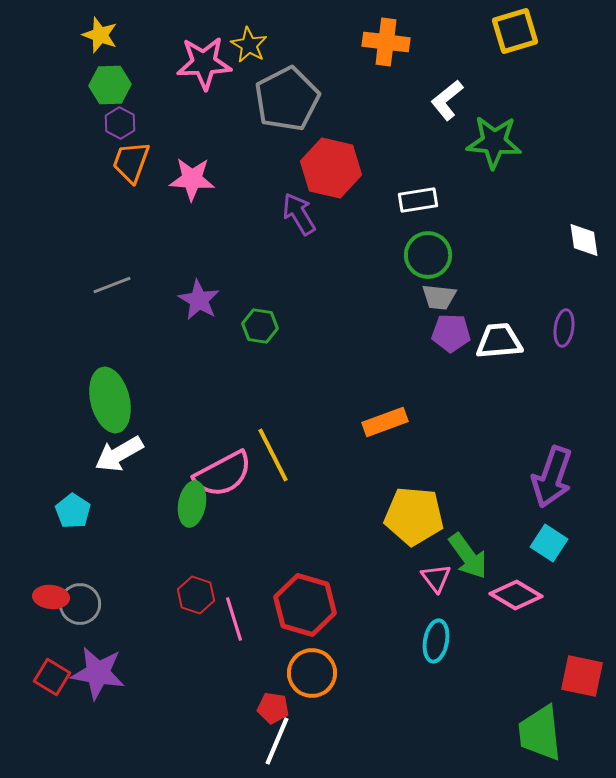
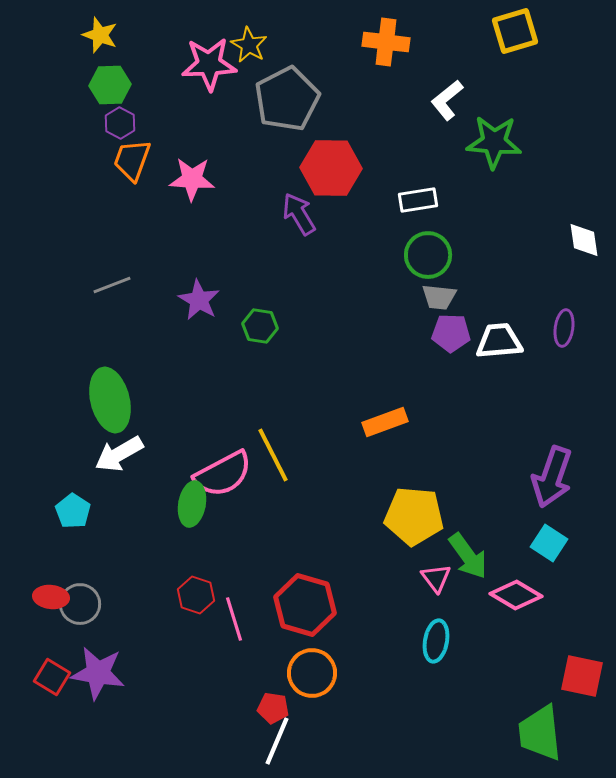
pink star at (204, 63): moved 5 px right, 1 px down
orange trapezoid at (131, 162): moved 1 px right, 2 px up
red hexagon at (331, 168): rotated 12 degrees counterclockwise
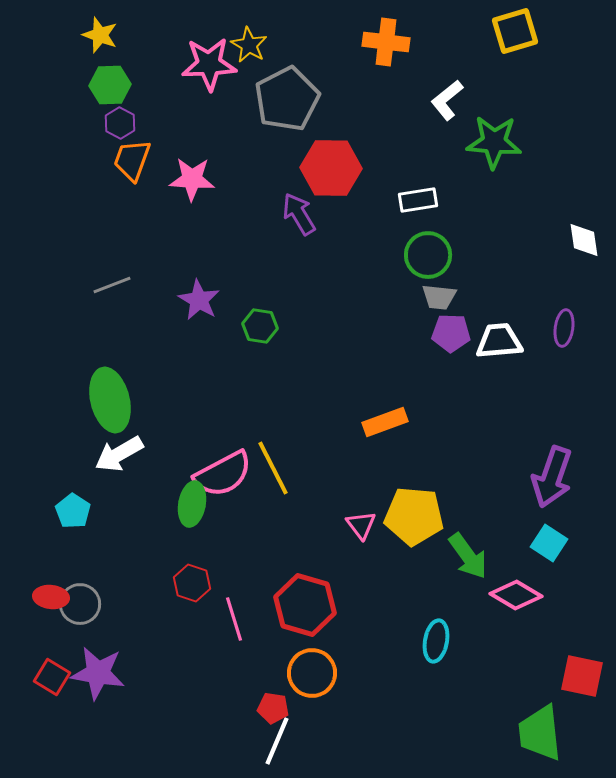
yellow line at (273, 455): moved 13 px down
pink triangle at (436, 578): moved 75 px left, 53 px up
red hexagon at (196, 595): moved 4 px left, 12 px up
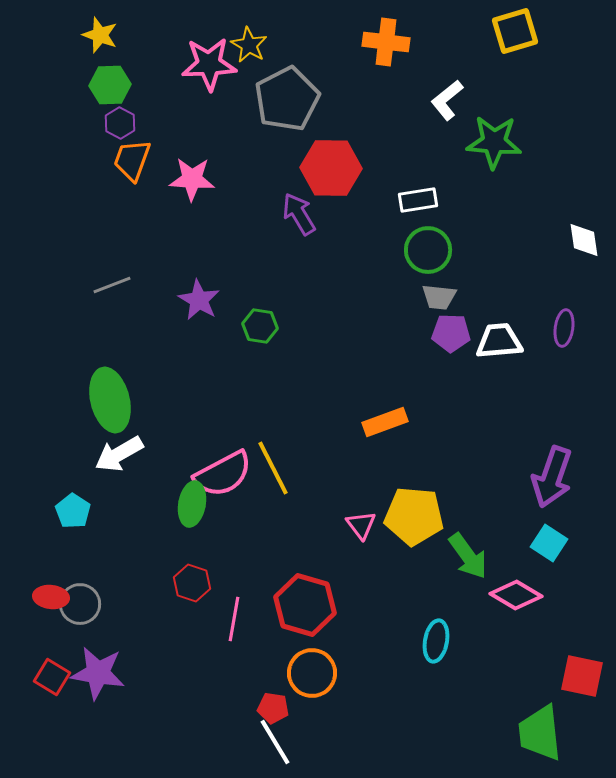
green circle at (428, 255): moved 5 px up
pink line at (234, 619): rotated 27 degrees clockwise
white line at (277, 741): moved 2 px left, 1 px down; rotated 54 degrees counterclockwise
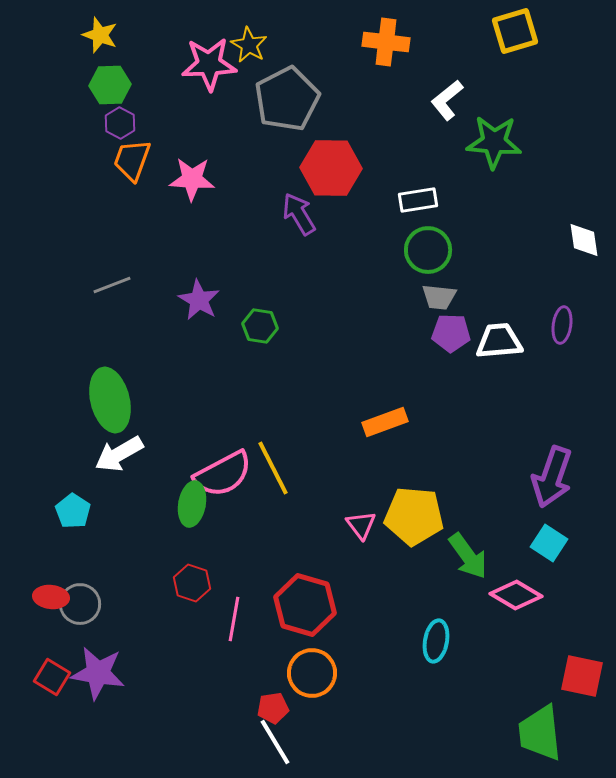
purple ellipse at (564, 328): moved 2 px left, 3 px up
red pentagon at (273, 708): rotated 16 degrees counterclockwise
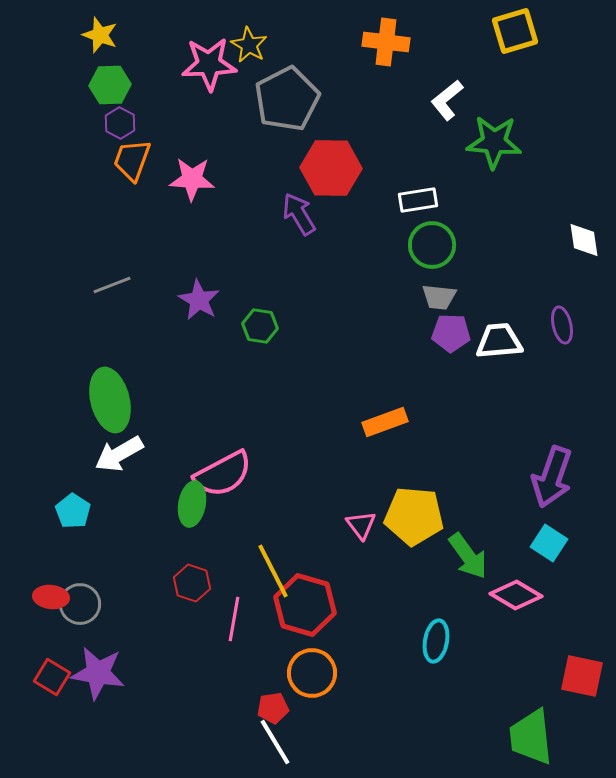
green circle at (428, 250): moved 4 px right, 5 px up
purple ellipse at (562, 325): rotated 21 degrees counterclockwise
yellow line at (273, 468): moved 103 px down
green trapezoid at (540, 733): moved 9 px left, 4 px down
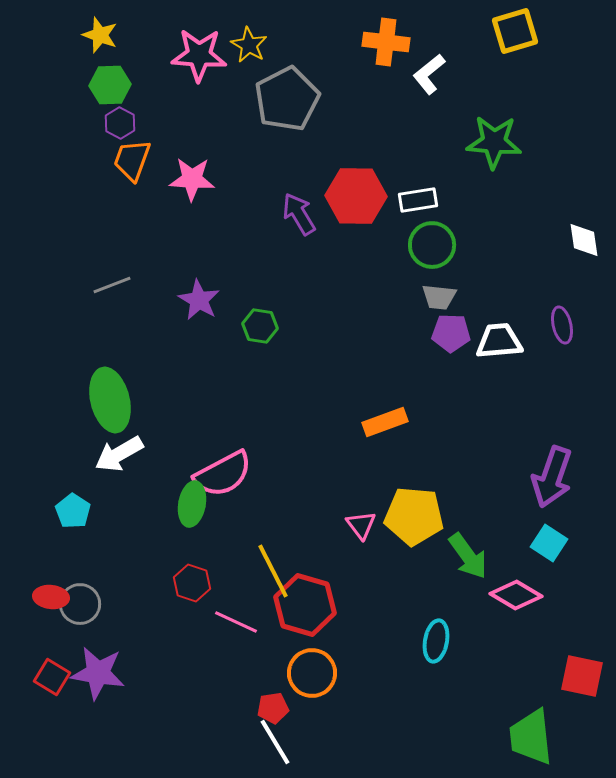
pink star at (209, 64): moved 10 px left, 9 px up; rotated 6 degrees clockwise
white L-shape at (447, 100): moved 18 px left, 26 px up
red hexagon at (331, 168): moved 25 px right, 28 px down
pink line at (234, 619): moved 2 px right, 3 px down; rotated 75 degrees counterclockwise
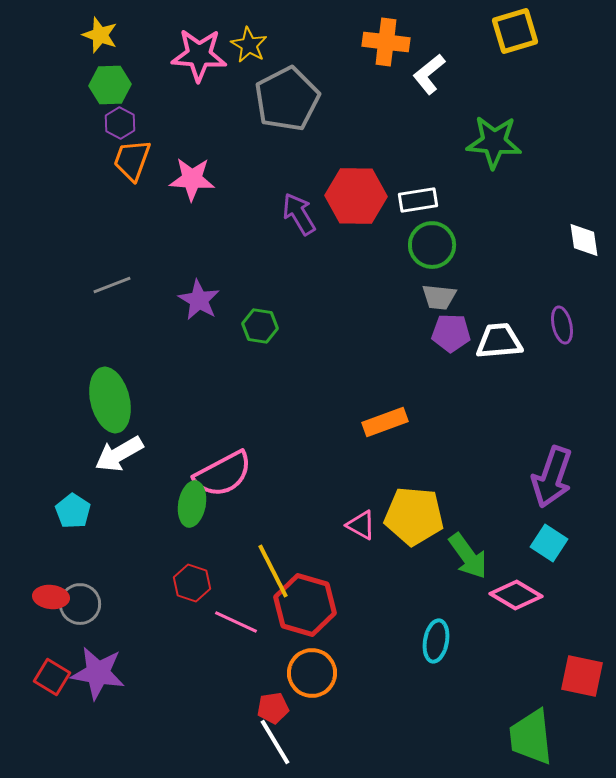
pink triangle at (361, 525): rotated 24 degrees counterclockwise
